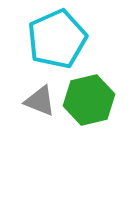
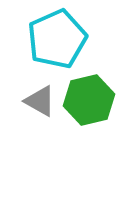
gray triangle: rotated 8 degrees clockwise
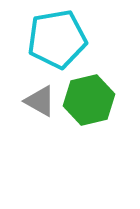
cyan pentagon: rotated 14 degrees clockwise
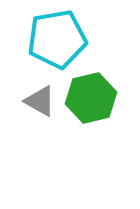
green hexagon: moved 2 px right, 2 px up
